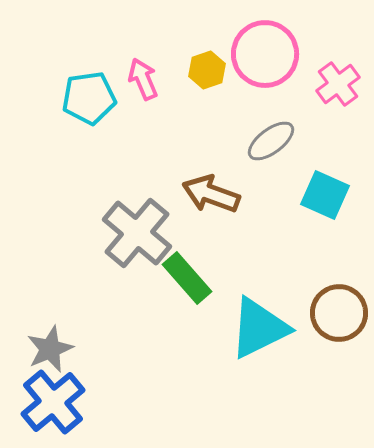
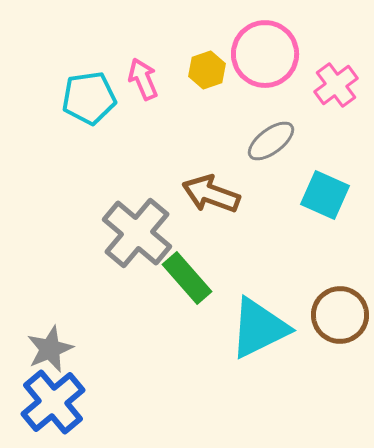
pink cross: moved 2 px left, 1 px down
brown circle: moved 1 px right, 2 px down
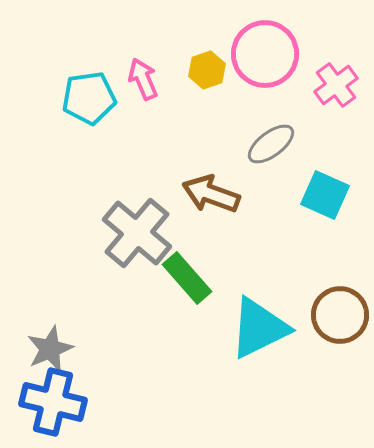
gray ellipse: moved 3 px down
blue cross: rotated 36 degrees counterclockwise
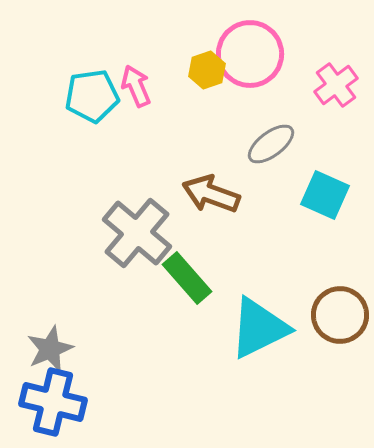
pink circle: moved 15 px left
pink arrow: moved 7 px left, 7 px down
cyan pentagon: moved 3 px right, 2 px up
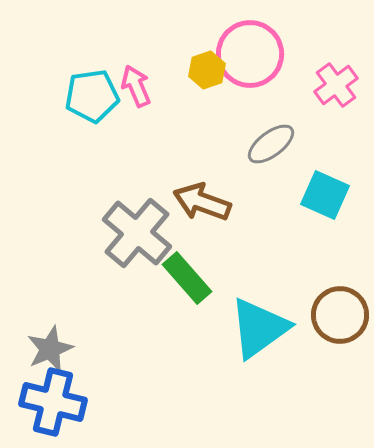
brown arrow: moved 9 px left, 8 px down
cyan triangle: rotated 10 degrees counterclockwise
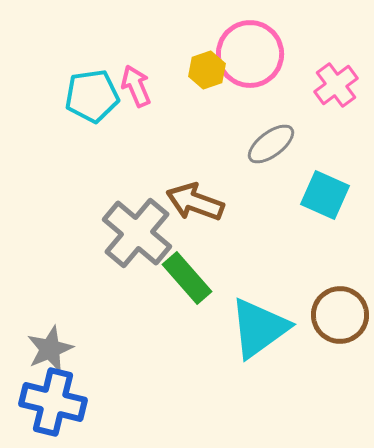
brown arrow: moved 7 px left
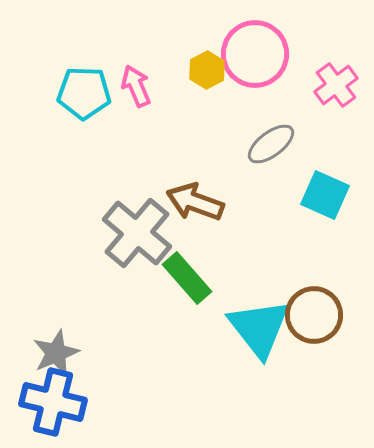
pink circle: moved 5 px right
yellow hexagon: rotated 9 degrees counterclockwise
cyan pentagon: moved 8 px left, 3 px up; rotated 10 degrees clockwise
brown circle: moved 26 px left
cyan triangle: rotated 32 degrees counterclockwise
gray star: moved 6 px right, 4 px down
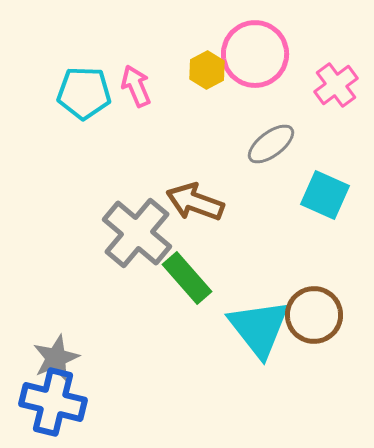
gray star: moved 5 px down
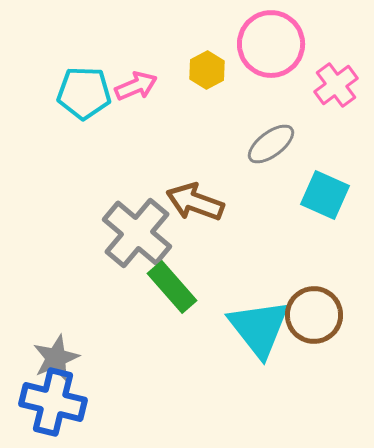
pink circle: moved 16 px right, 10 px up
pink arrow: rotated 90 degrees clockwise
green rectangle: moved 15 px left, 9 px down
